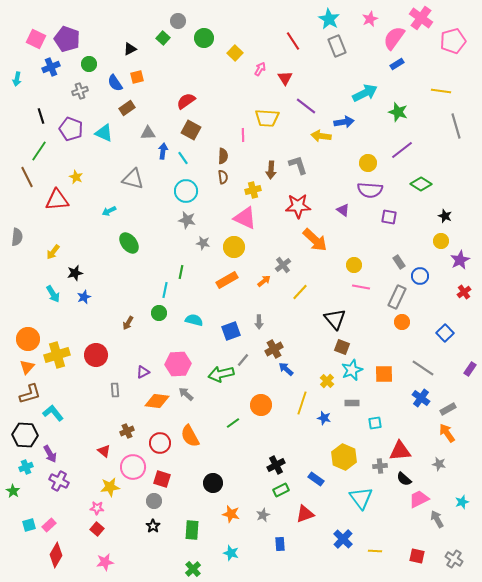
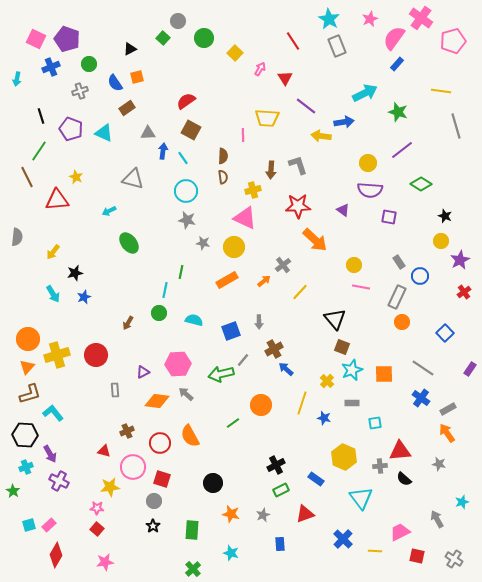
blue rectangle at (397, 64): rotated 16 degrees counterclockwise
red triangle at (104, 451): rotated 24 degrees counterclockwise
pink trapezoid at (419, 499): moved 19 px left, 33 px down
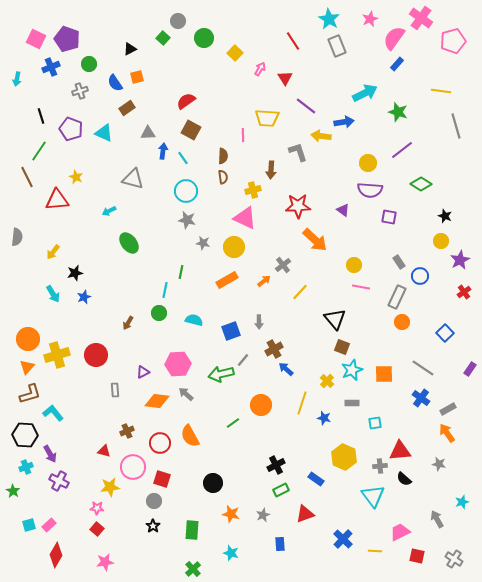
gray L-shape at (298, 165): moved 13 px up
cyan triangle at (361, 498): moved 12 px right, 2 px up
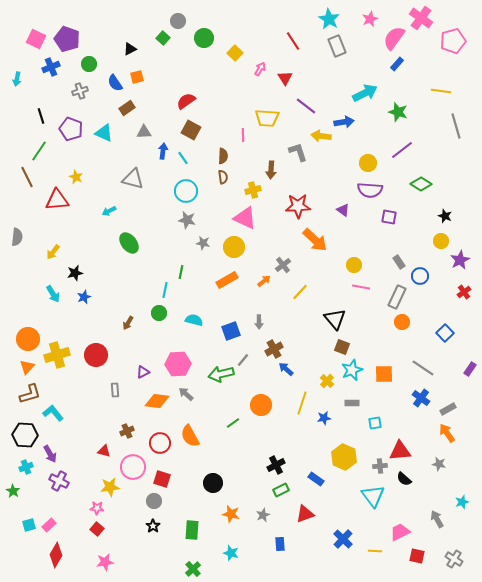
gray triangle at (148, 133): moved 4 px left, 1 px up
blue star at (324, 418): rotated 24 degrees counterclockwise
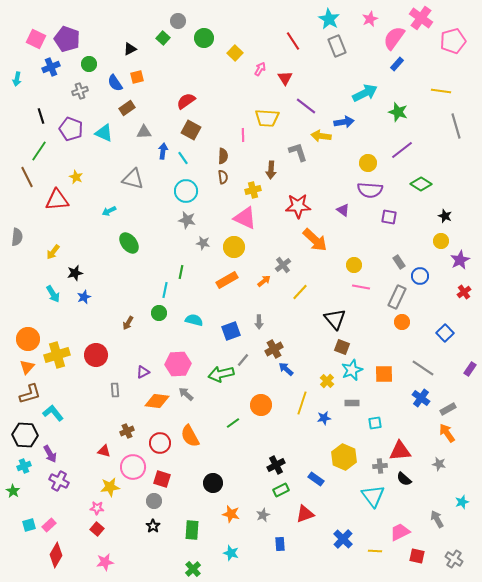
cyan cross at (26, 467): moved 2 px left, 1 px up
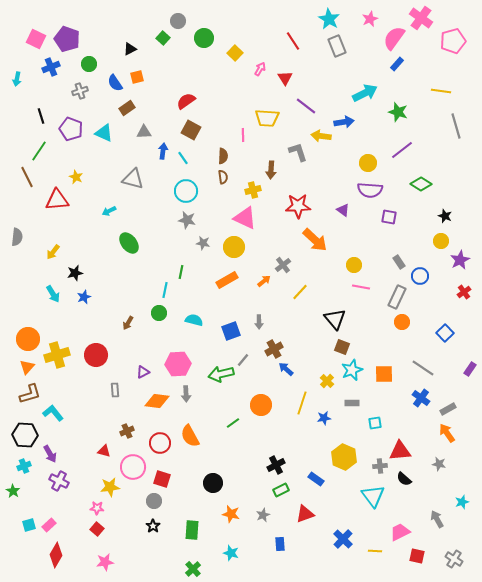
gray arrow at (186, 394): rotated 133 degrees counterclockwise
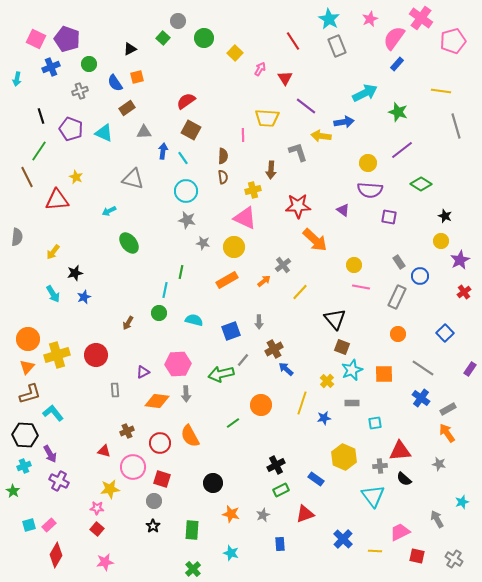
orange circle at (402, 322): moved 4 px left, 12 px down
yellow star at (110, 487): moved 2 px down
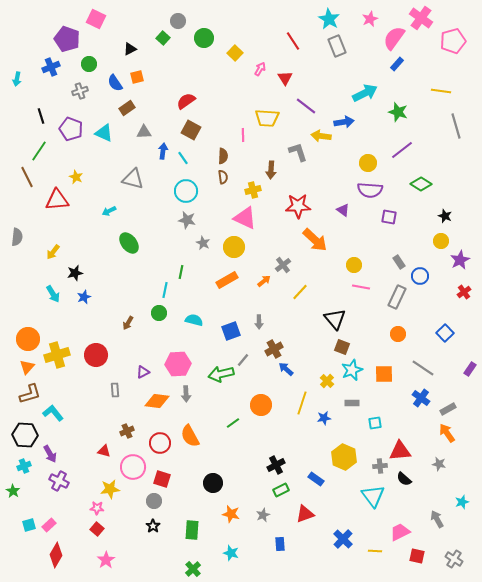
pink square at (36, 39): moved 60 px right, 20 px up
gray star at (203, 243): rotated 16 degrees clockwise
pink star at (105, 562): moved 1 px right, 2 px up; rotated 24 degrees counterclockwise
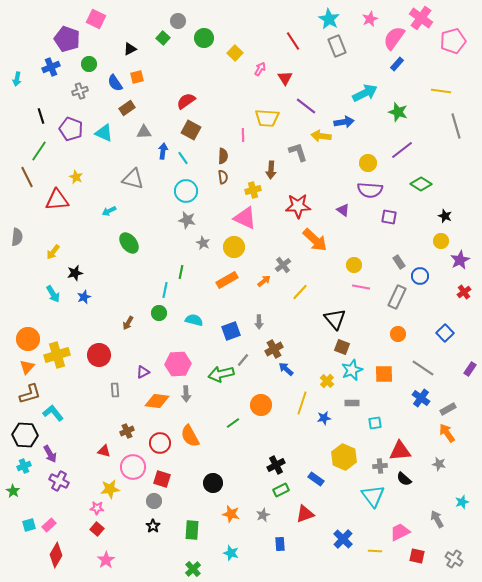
red circle at (96, 355): moved 3 px right
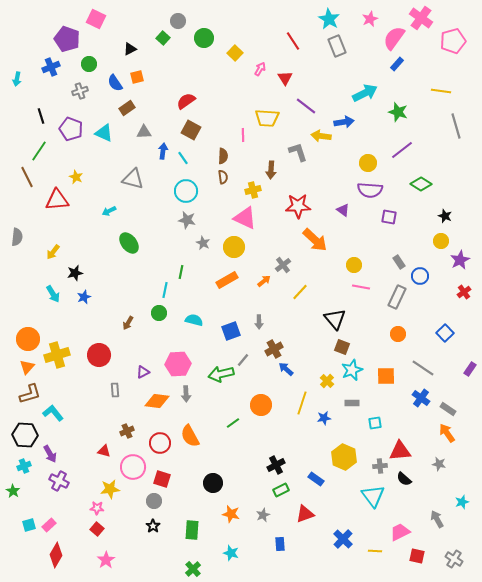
orange square at (384, 374): moved 2 px right, 2 px down
gray rectangle at (448, 409): rotated 63 degrees clockwise
